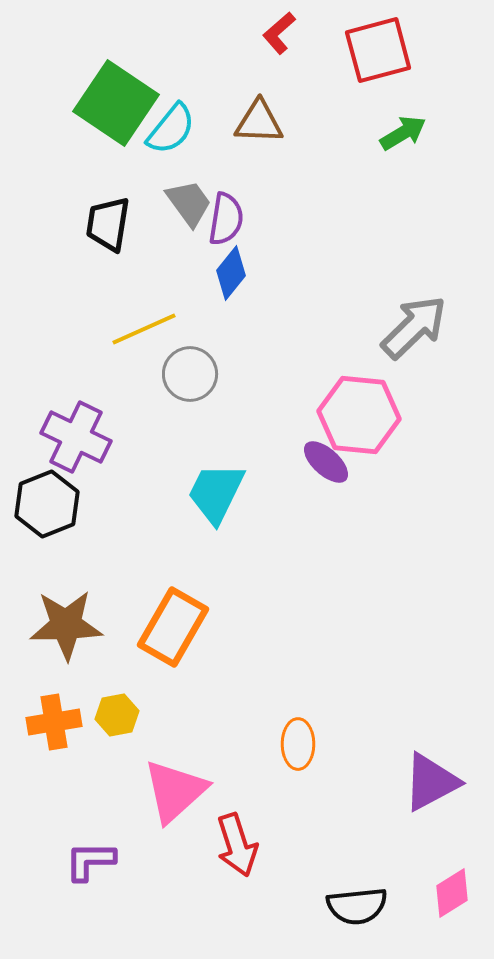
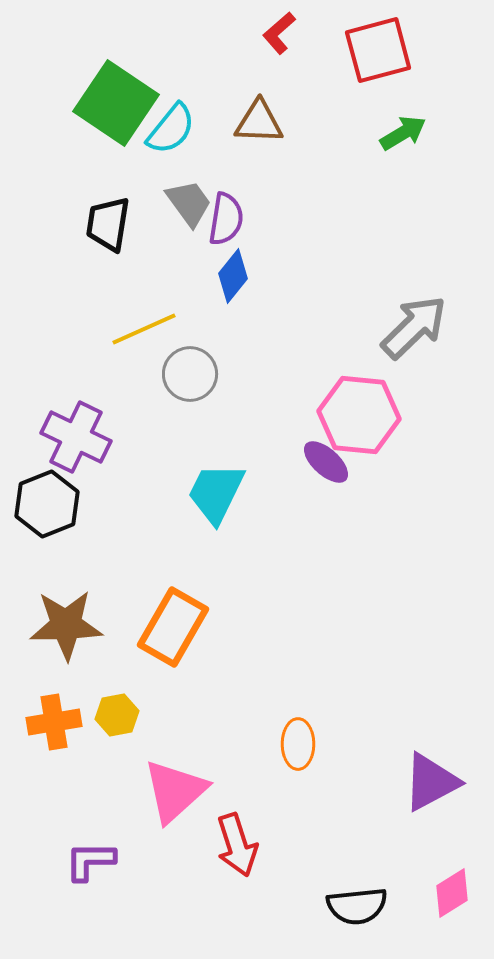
blue diamond: moved 2 px right, 3 px down
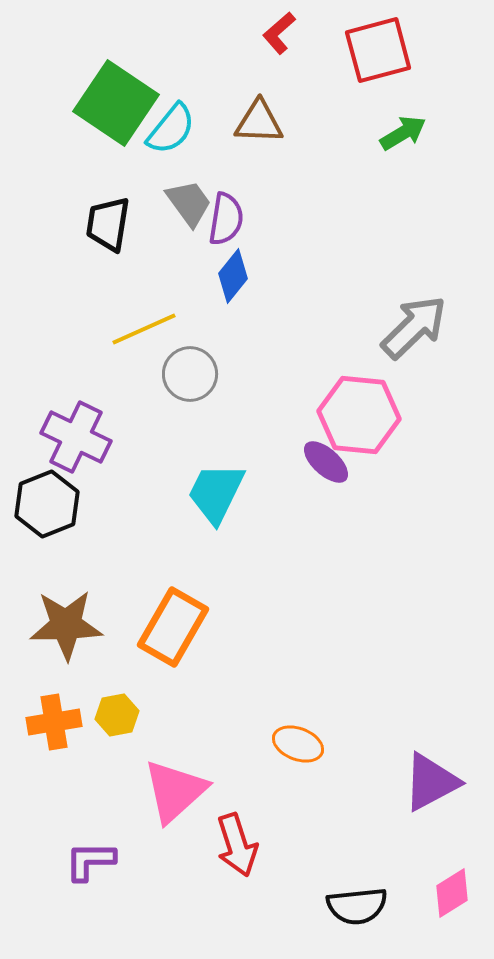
orange ellipse: rotated 69 degrees counterclockwise
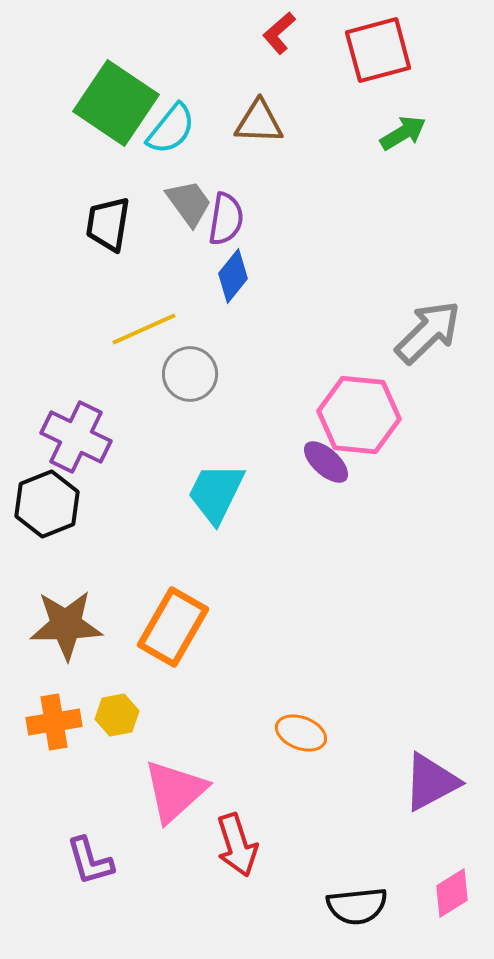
gray arrow: moved 14 px right, 5 px down
orange ellipse: moved 3 px right, 11 px up
purple L-shape: rotated 106 degrees counterclockwise
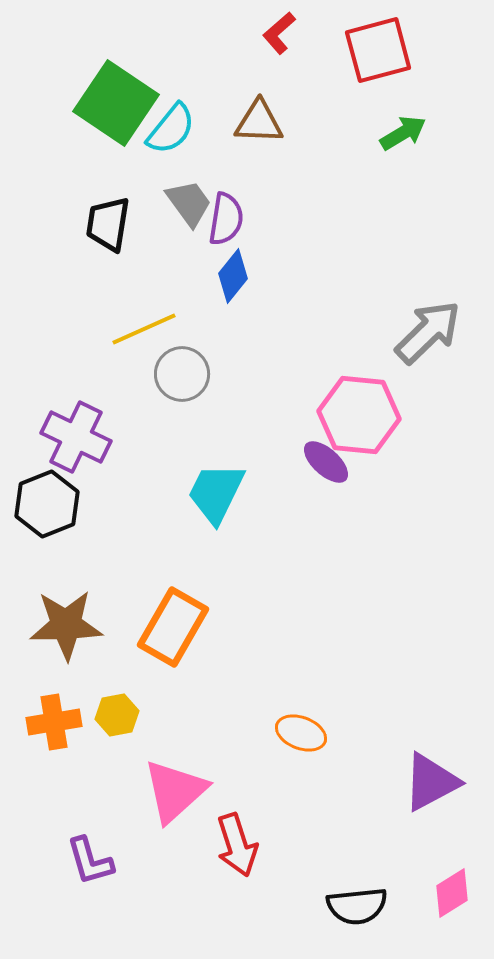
gray circle: moved 8 px left
